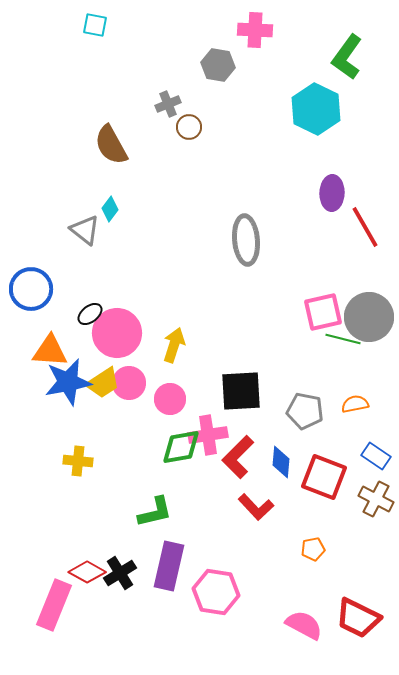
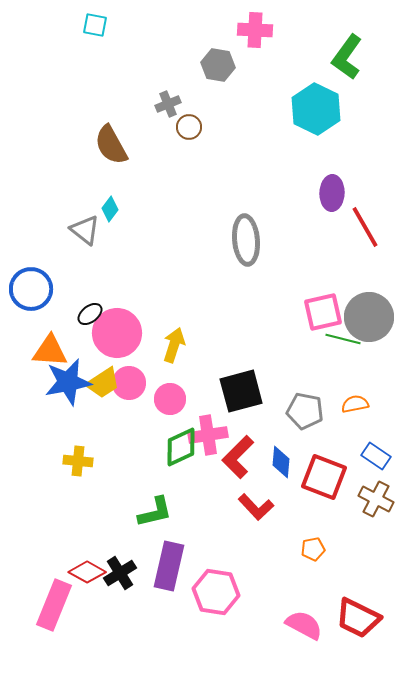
black square at (241, 391): rotated 12 degrees counterclockwise
green diamond at (181, 447): rotated 15 degrees counterclockwise
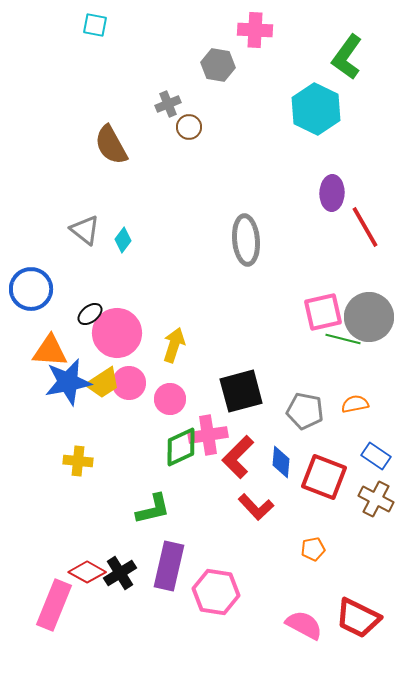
cyan diamond at (110, 209): moved 13 px right, 31 px down
green L-shape at (155, 512): moved 2 px left, 3 px up
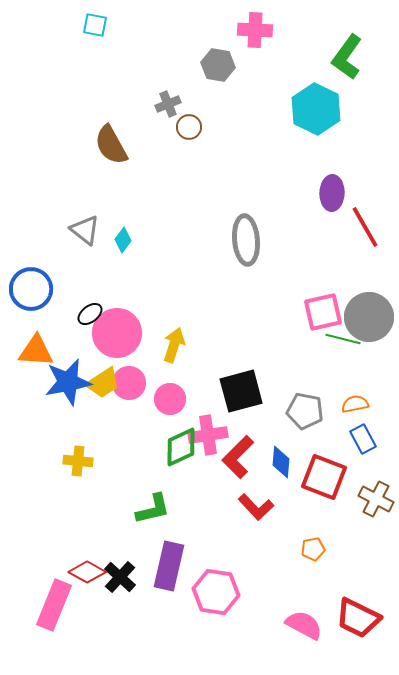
orange triangle at (50, 351): moved 14 px left
blue rectangle at (376, 456): moved 13 px left, 17 px up; rotated 28 degrees clockwise
black cross at (120, 573): moved 4 px down; rotated 16 degrees counterclockwise
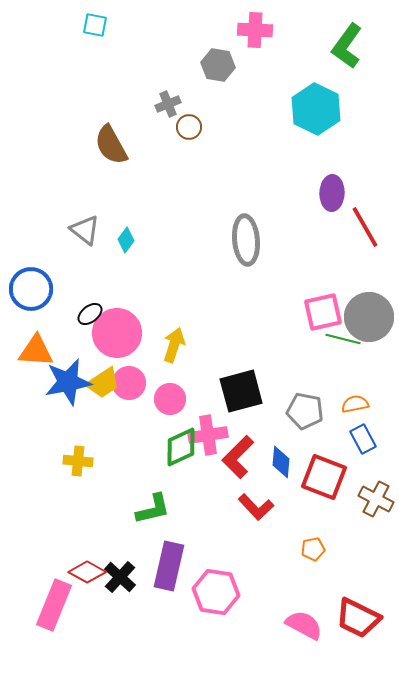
green L-shape at (347, 57): moved 11 px up
cyan diamond at (123, 240): moved 3 px right
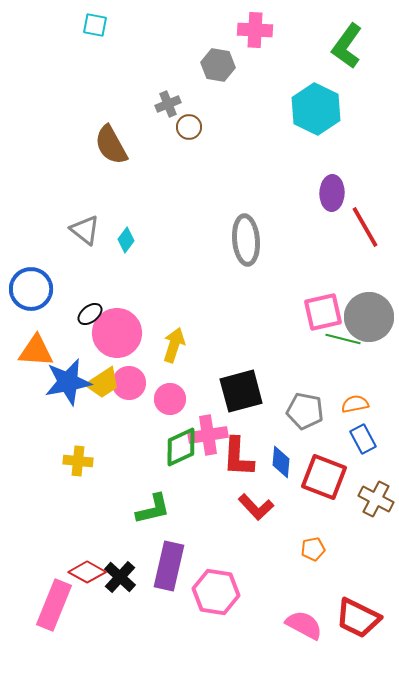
red L-shape at (238, 457): rotated 42 degrees counterclockwise
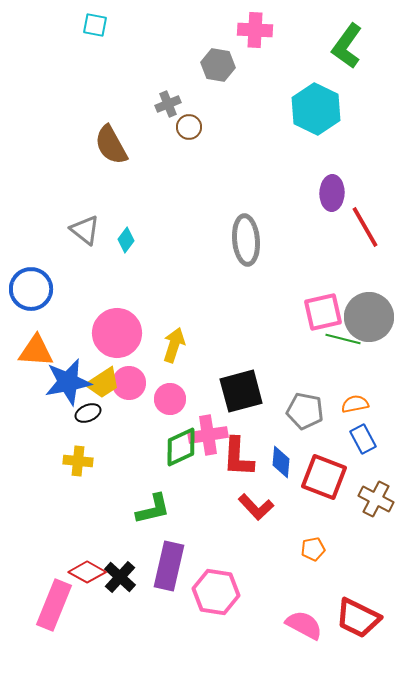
black ellipse at (90, 314): moved 2 px left, 99 px down; rotated 15 degrees clockwise
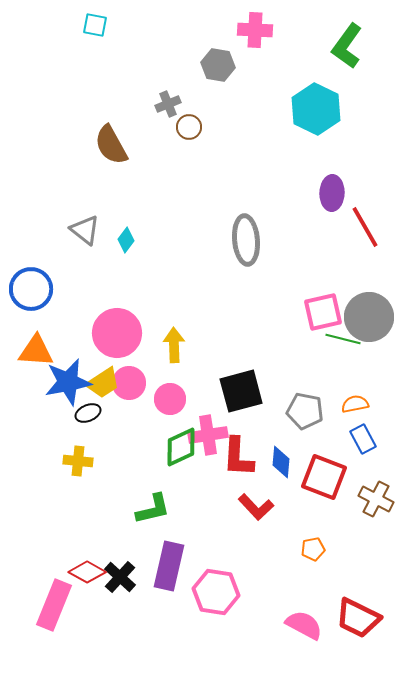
yellow arrow at (174, 345): rotated 20 degrees counterclockwise
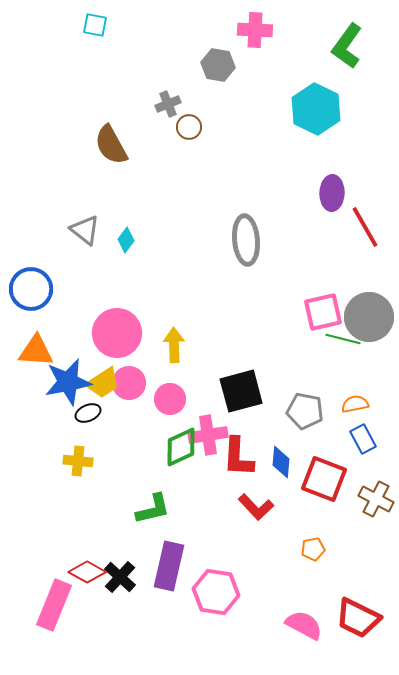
red square at (324, 477): moved 2 px down
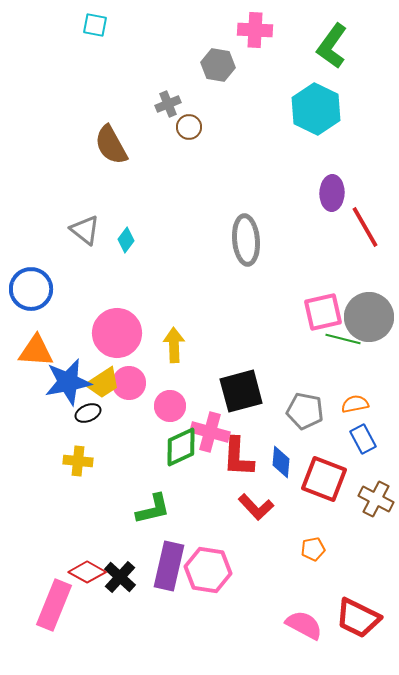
green L-shape at (347, 46): moved 15 px left
pink circle at (170, 399): moved 7 px down
pink cross at (208, 435): moved 2 px right, 3 px up; rotated 24 degrees clockwise
pink hexagon at (216, 592): moved 8 px left, 22 px up
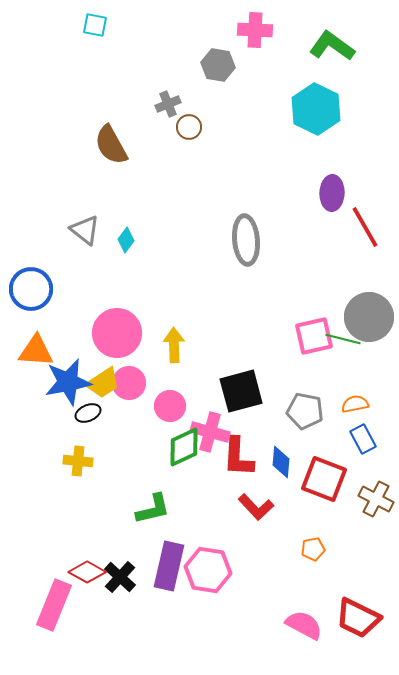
green L-shape at (332, 46): rotated 90 degrees clockwise
pink square at (323, 312): moved 9 px left, 24 px down
green diamond at (181, 447): moved 3 px right
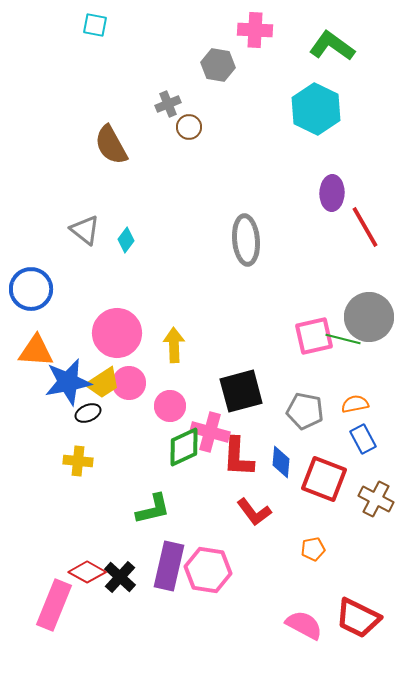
red L-shape at (256, 507): moved 2 px left, 5 px down; rotated 6 degrees clockwise
